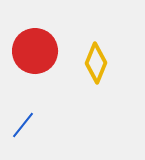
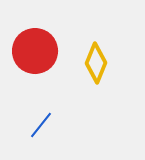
blue line: moved 18 px right
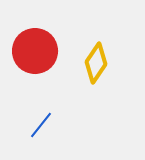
yellow diamond: rotated 12 degrees clockwise
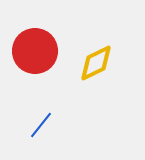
yellow diamond: rotated 30 degrees clockwise
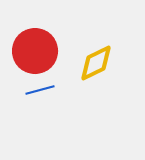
blue line: moved 1 px left, 35 px up; rotated 36 degrees clockwise
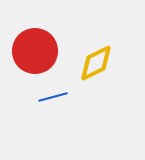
blue line: moved 13 px right, 7 px down
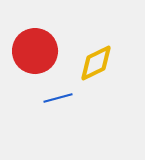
blue line: moved 5 px right, 1 px down
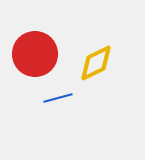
red circle: moved 3 px down
